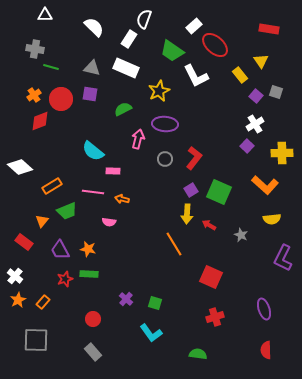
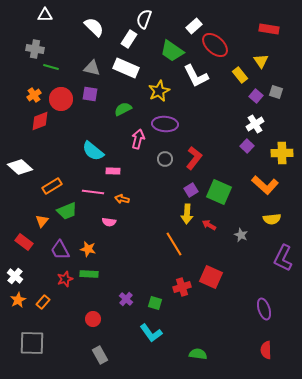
red cross at (215, 317): moved 33 px left, 30 px up
gray square at (36, 340): moved 4 px left, 3 px down
gray rectangle at (93, 352): moved 7 px right, 3 px down; rotated 12 degrees clockwise
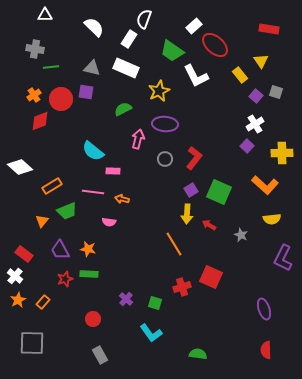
green line at (51, 67): rotated 21 degrees counterclockwise
purple square at (90, 94): moved 4 px left, 2 px up
red rectangle at (24, 242): moved 12 px down
